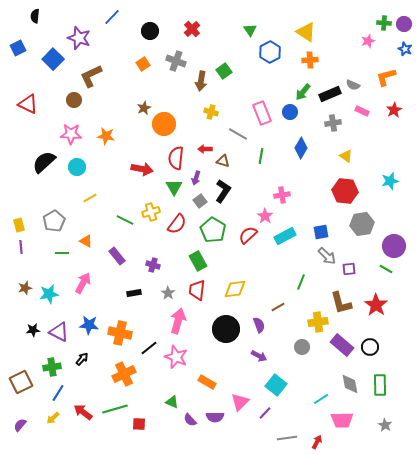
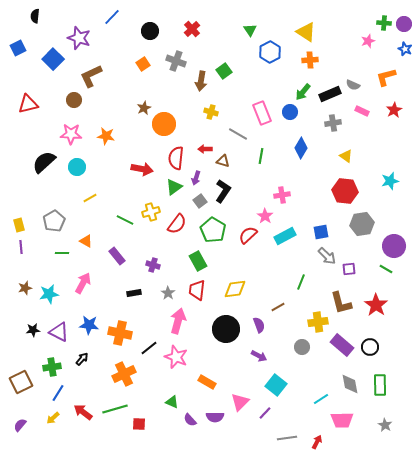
red triangle at (28, 104): rotated 40 degrees counterclockwise
green triangle at (174, 187): rotated 24 degrees clockwise
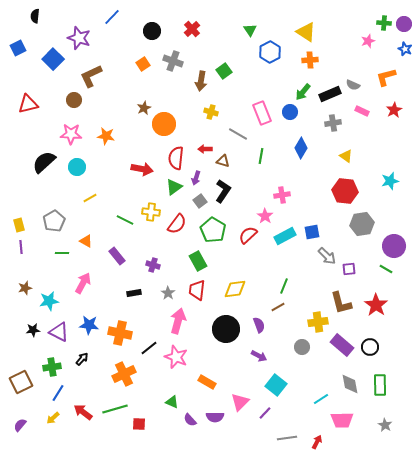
black circle at (150, 31): moved 2 px right
gray cross at (176, 61): moved 3 px left
yellow cross at (151, 212): rotated 24 degrees clockwise
blue square at (321, 232): moved 9 px left
green line at (301, 282): moved 17 px left, 4 px down
cyan star at (49, 294): moved 7 px down
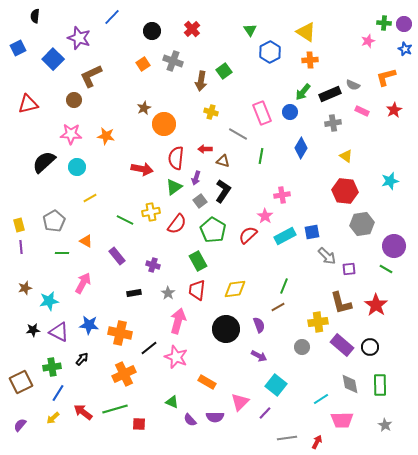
yellow cross at (151, 212): rotated 18 degrees counterclockwise
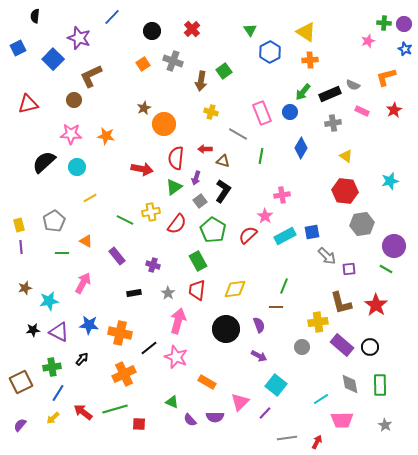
brown line at (278, 307): moved 2 px left; rotated 32 degrees clockwise
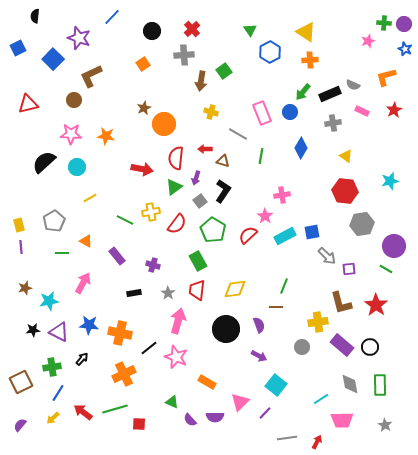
gray cross at (173, 61): moved 11 px right, 6 px up; rotated 24 degrees counterclockwise
